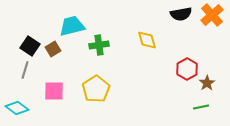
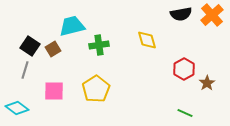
red hexagon: moved 3 px left
green line: moved 16 px left, 6 px down; rotated 35 degrees clockwise
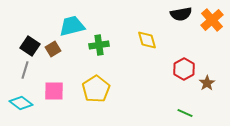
orange cross: moved 5 px down
cyan diamond: moved 4 px right, 5 px up
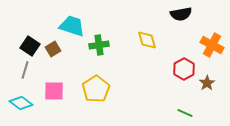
orange cross: moved 25 px down; rotated 20 degrees counterclockwise
cyan trapezoid: rotated 32 degrees clockwise
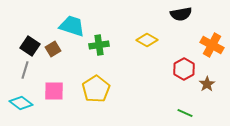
yellow diamond: rotated 45 degrees counterclockwise
brown star: moved 1 px down
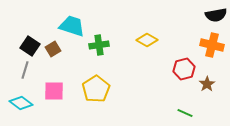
black semicircle: moved 35 px right, 1 px down
orange cross: rotated 15 degrees counterclockwise
red hexagon: rotated 15 degrees clockwise
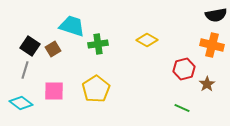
green cross: moved 1 px left, 1 px up
green line: moved 3 px left, 5 px up
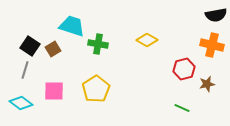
green cross: rotated 18 degrees clockwise
brown star: rotated 21 degrees clockwise
